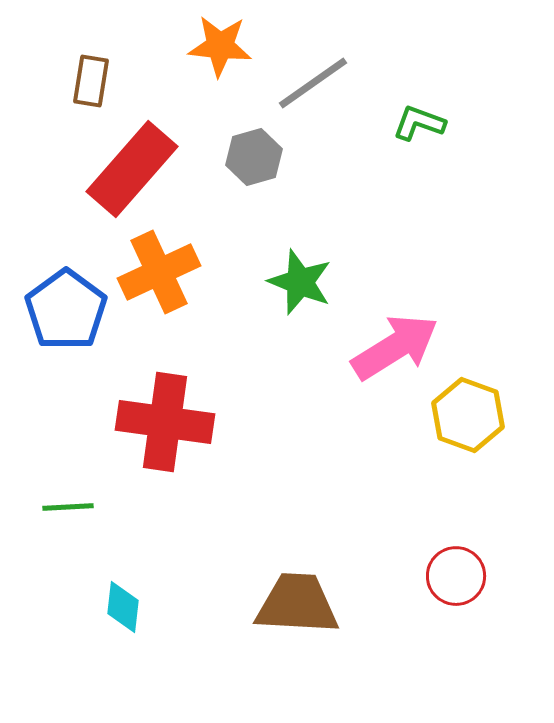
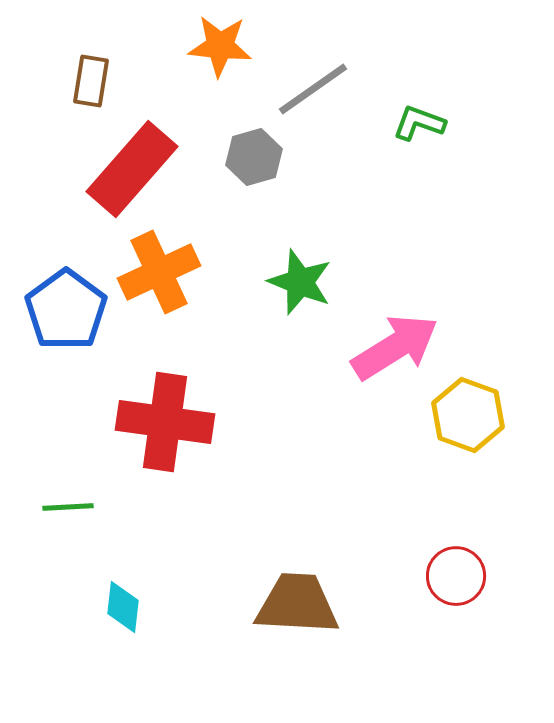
gray line: moved 6 px down
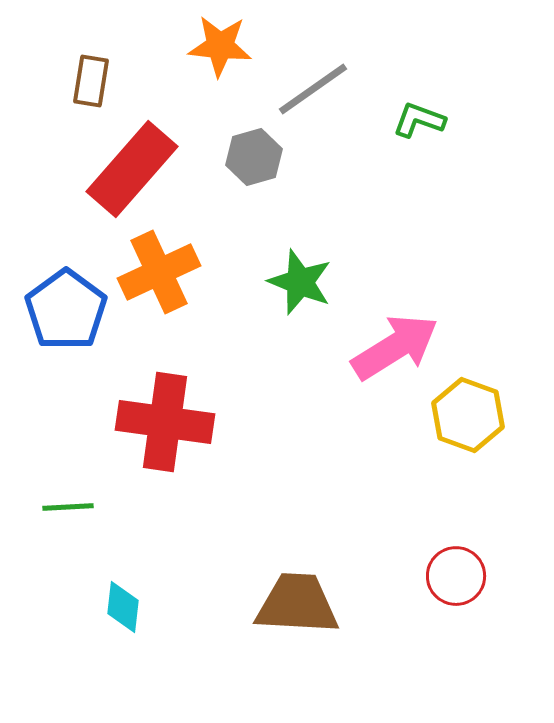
green L-shape: moved 3 px up
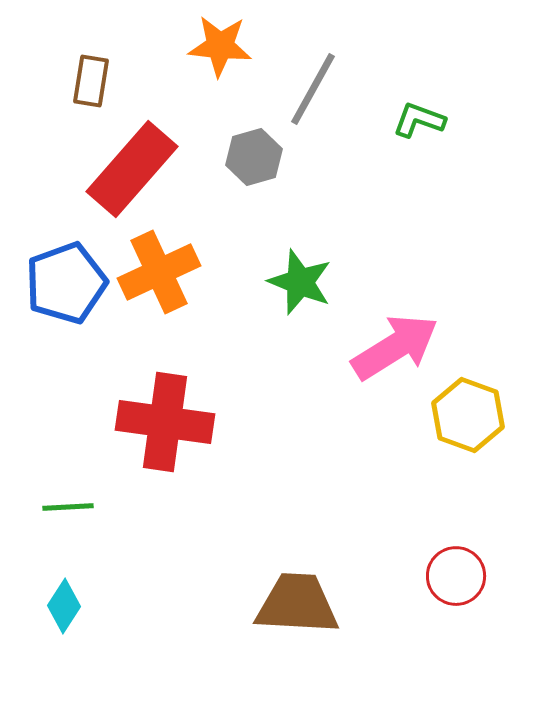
gray line: rotated 26 degrees counterclockwise
blue pentagon: moved 27 px up; rotated 16 degrees clockwise
cyan diamond: moved 59 px left, 1 px up; rotated 26 degrees clockwise
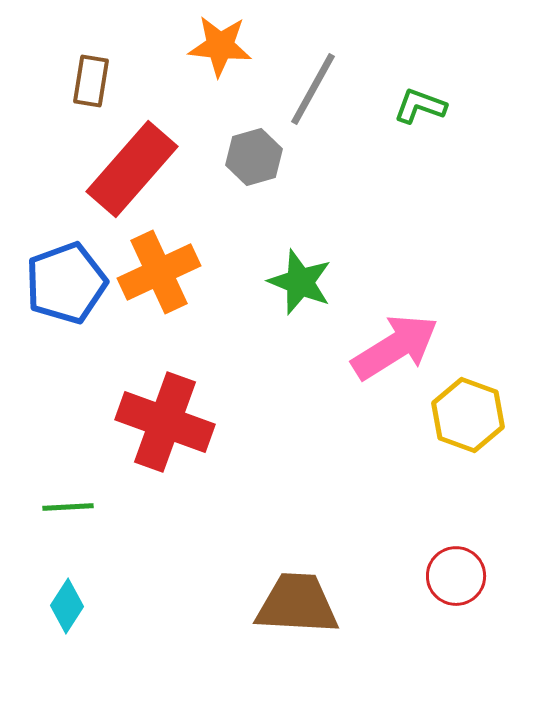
green L-shape: moved 1 px right, 14 px up
red cross: rotated 12 degrees clockwise
cyan diamond: moved 3 px right
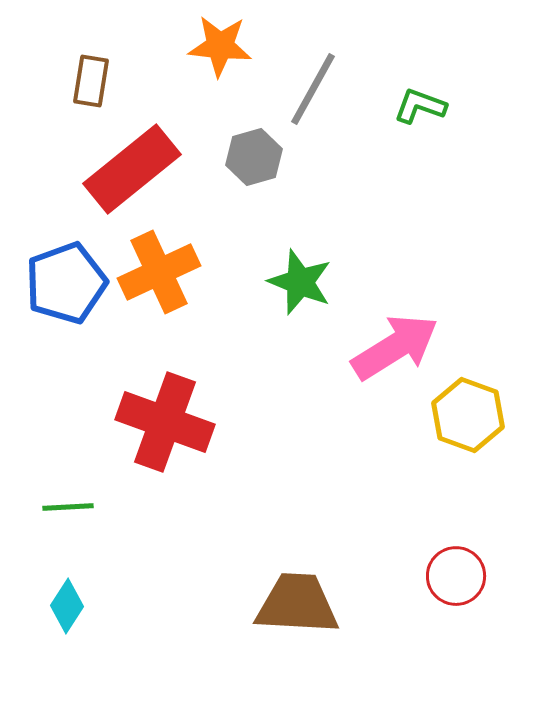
red rectangle: rotated 10 degrees clockwise
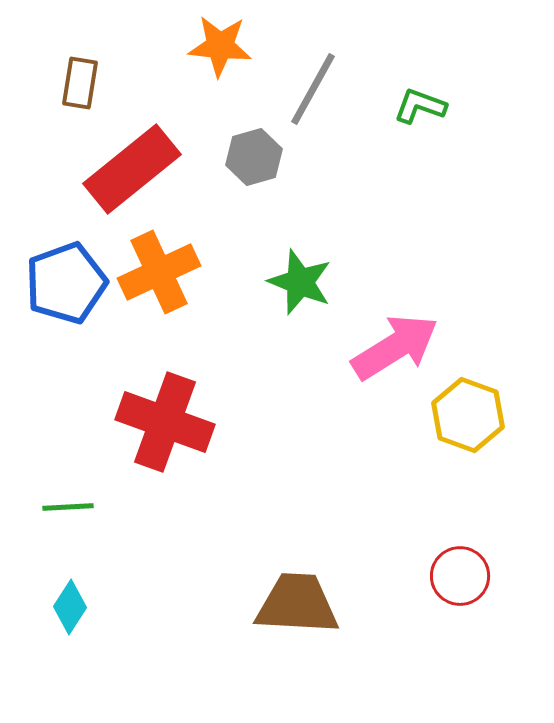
brown rectangle: moved 11 px left, 2 px down
red circle: moved 4 px right
cyan diamond: moved 3 px right, 1 px down
